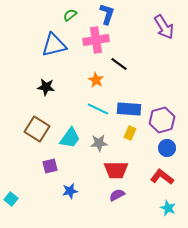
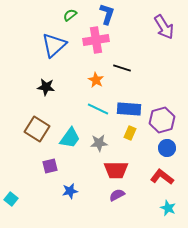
blue triangle: rotated 28 degrees counterclockwise
black line: moved 3 px right, 4 px down; rotated 18 degrees counterclockwise
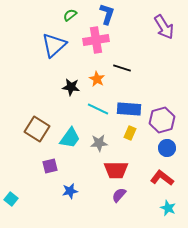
orange star: moved 1 px right, 1 px up
black star: moved 25 px right
red L-shape: moved 1 px down
purple semicircle: moved 2 px right; rotated 21 degrees counterclockwise
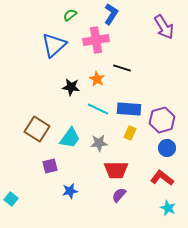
blue L-shape: moved 4 px right; rotated 15 degrees clockwise
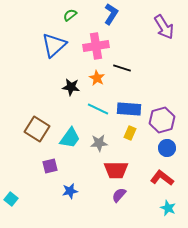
pink cross: moved 6 px down
orange star: moved 1 px up
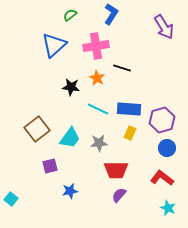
brown square: rotated 20 degrees clockwise
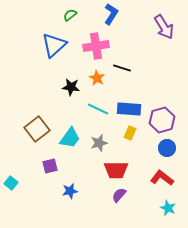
gray star: rotated 12 degrees counterclockwise
cyan square: moved 16 px up
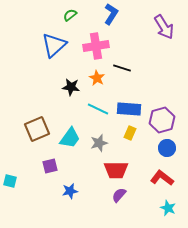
brown square: rotated 15 degrees clockwise
cyan square: moved 1 px left, 2 px up; rotated 24 degrees counterclockwise
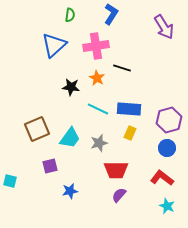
green semicircle: rotated 136 degrees clockwise
purple hexagon: moved 7 px right
cyan star: moved 1 px left, 2 px up
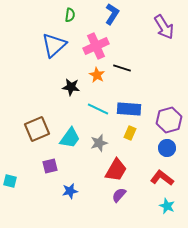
blue L-shape: moved 1 px right
pink cross: rotated 15 degrees counterclockwise
orange star: moved 3 px up
red trapezoid: rotated 60 degrees counterclockwise
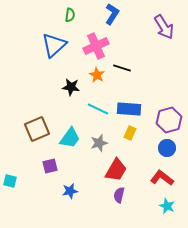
purple semicircle: rotated 28 degrees counterclockwise
